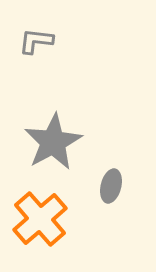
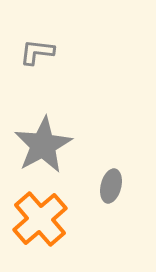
gray L-shape: moved 1 px right, 11 px down
gray star: moved 10 px left, 3 px down
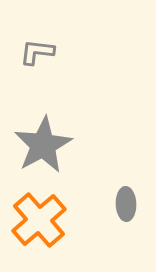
gray ellipse: moved 15 px right, 18 px down; rotated 16 degrees counterclockwise
orange cross: moved 1 px left, 1 px down
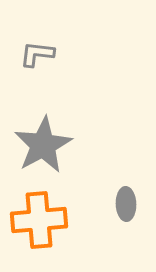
gray L-shape: moved 2 px down
orange cross: rotated 36 degrees clockwise
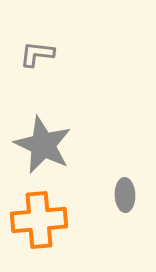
gray star: rotated 18 degrees counterclockwise
gray ellipse: moved 1 px left, 9 px up
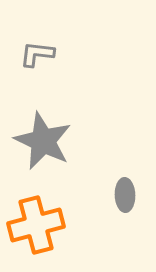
gray star: moved 4 px up
orange cross: moved 3 px left, 5 px down; rotated 10 degrees counterclockwise
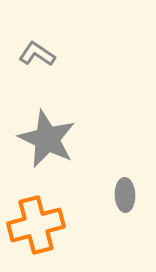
gray L-shape: rotated 27 degrees clockwise
gray star: moved 4 px right, 2 px up
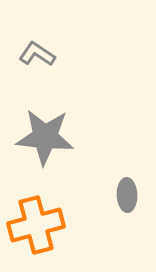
gray star: moved 2 px left, 2 px up; rotated 20 degrees counterclockwise
gray ellipse: moved 2 px right
